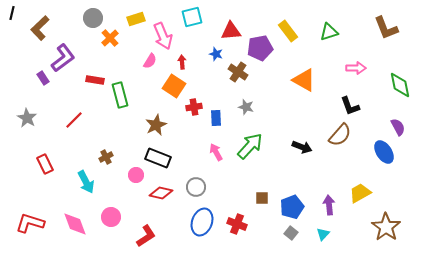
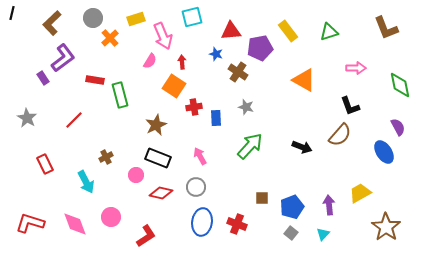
brown L-shape at (40, 28): moved 12 px right, 5 px up
pink arrow at (216, 152): moved 16 px left, 4 px down
blue ellipse at (202, 222): rotated 12 degrees counterclockwise
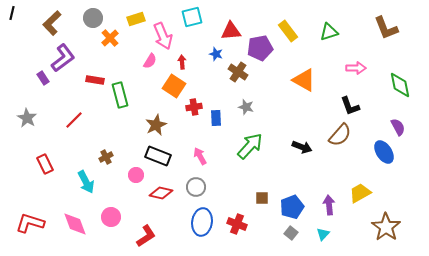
black rectangle at (158, 158): moved 2 px up
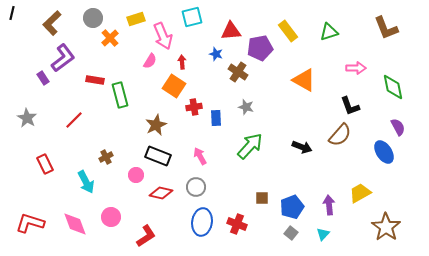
green diamond at (400, 85): moved 7 px left, 2 px down
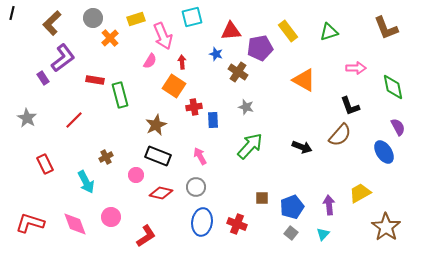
blue rectangle at (216, 118): moved 3 px left, 2 px down
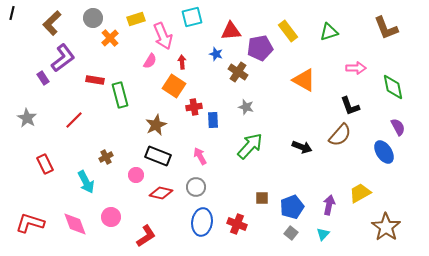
purple arrow at (329, 205): rotated 18 degrees clockwise
